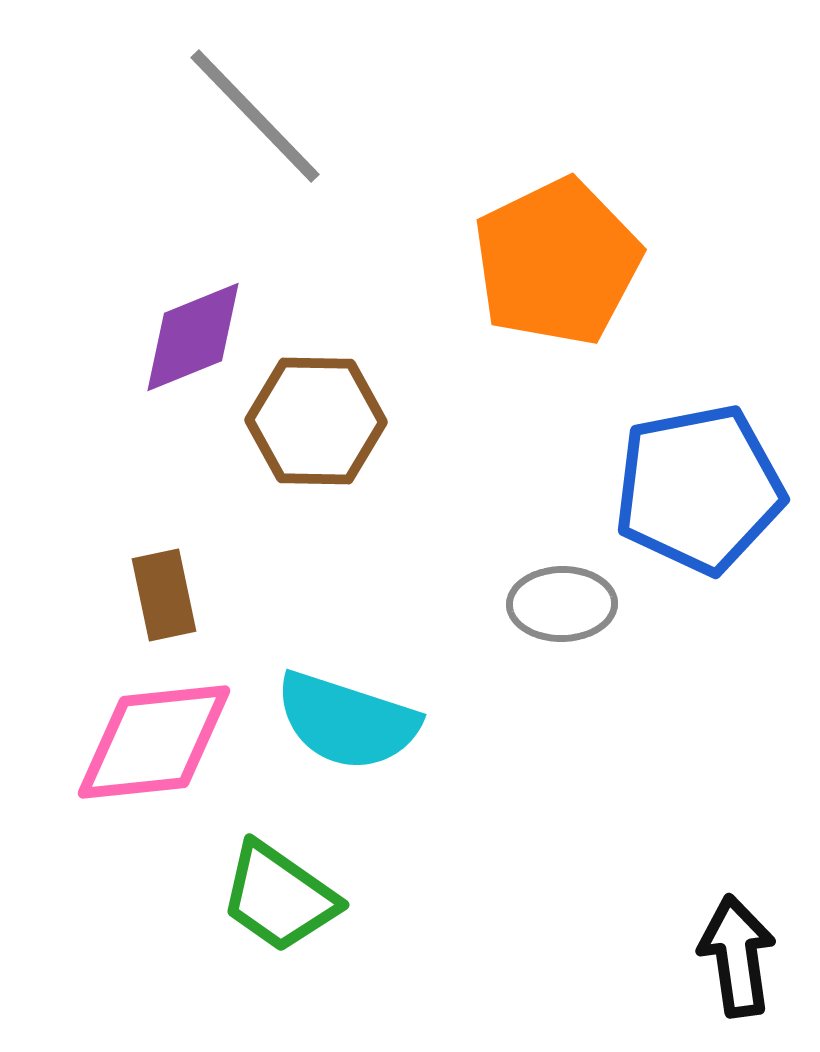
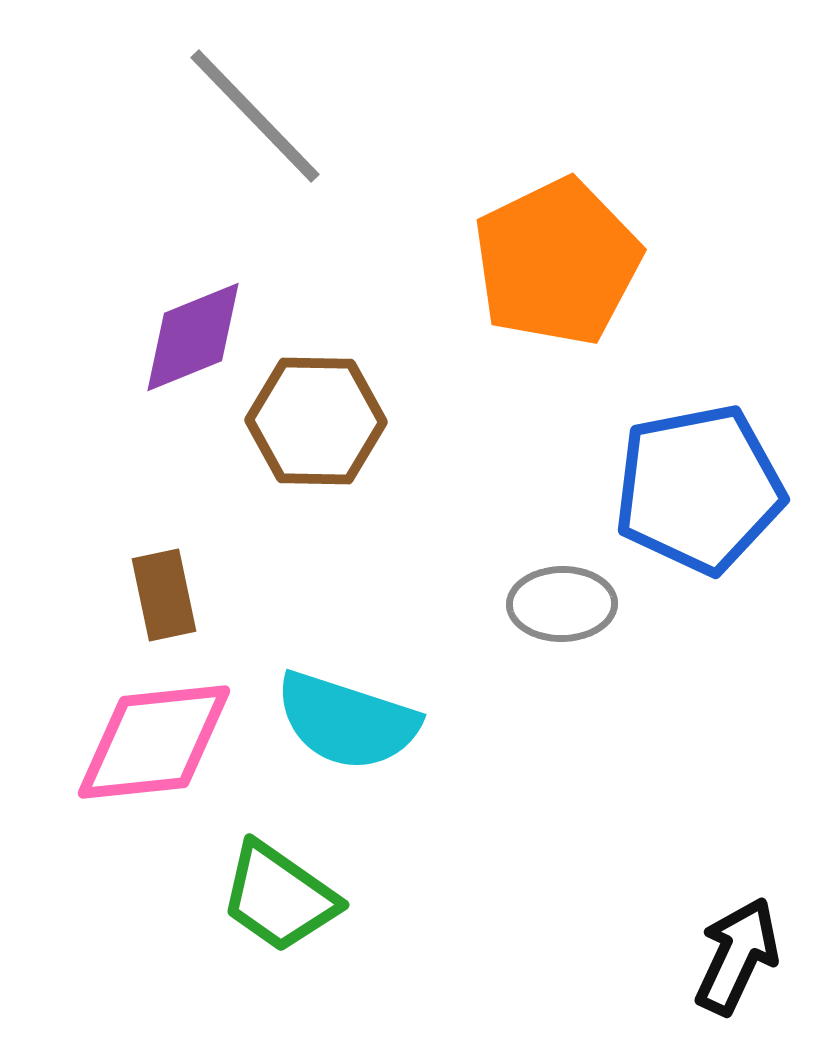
black arrow: rotated 33 degrees clockwise
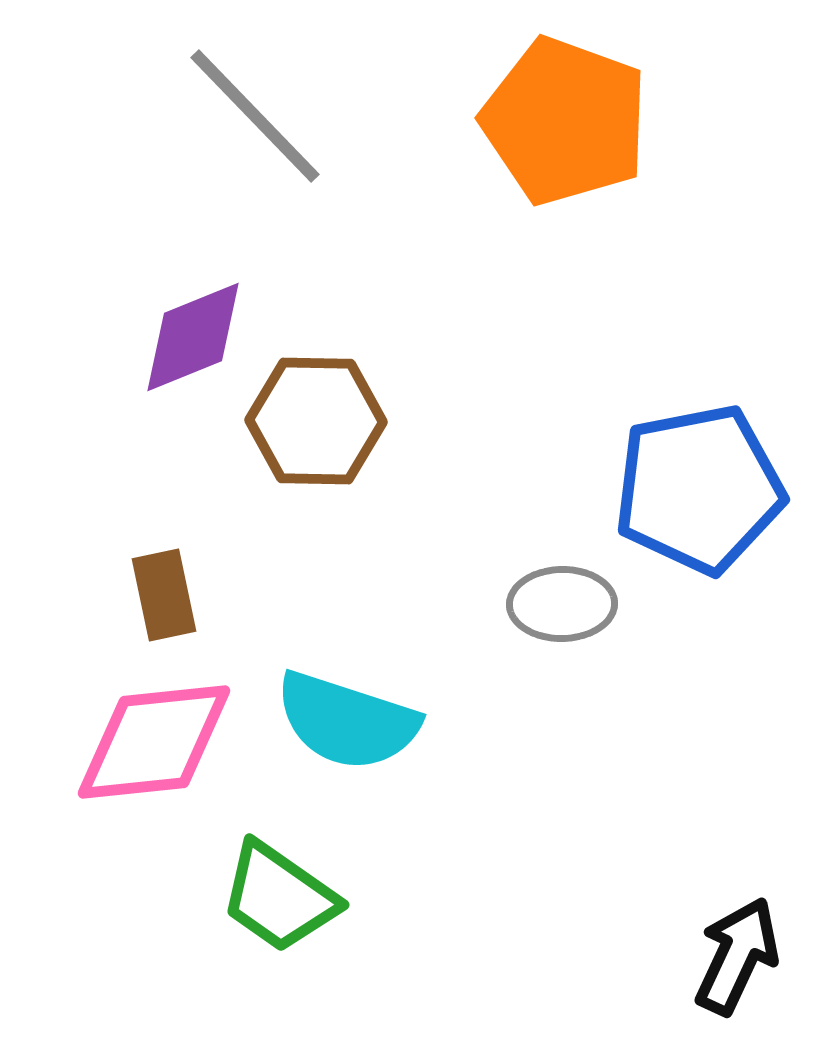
orange pentagon: moved 8 px right, 141 px up; rotated 26 degrees counterclockwise
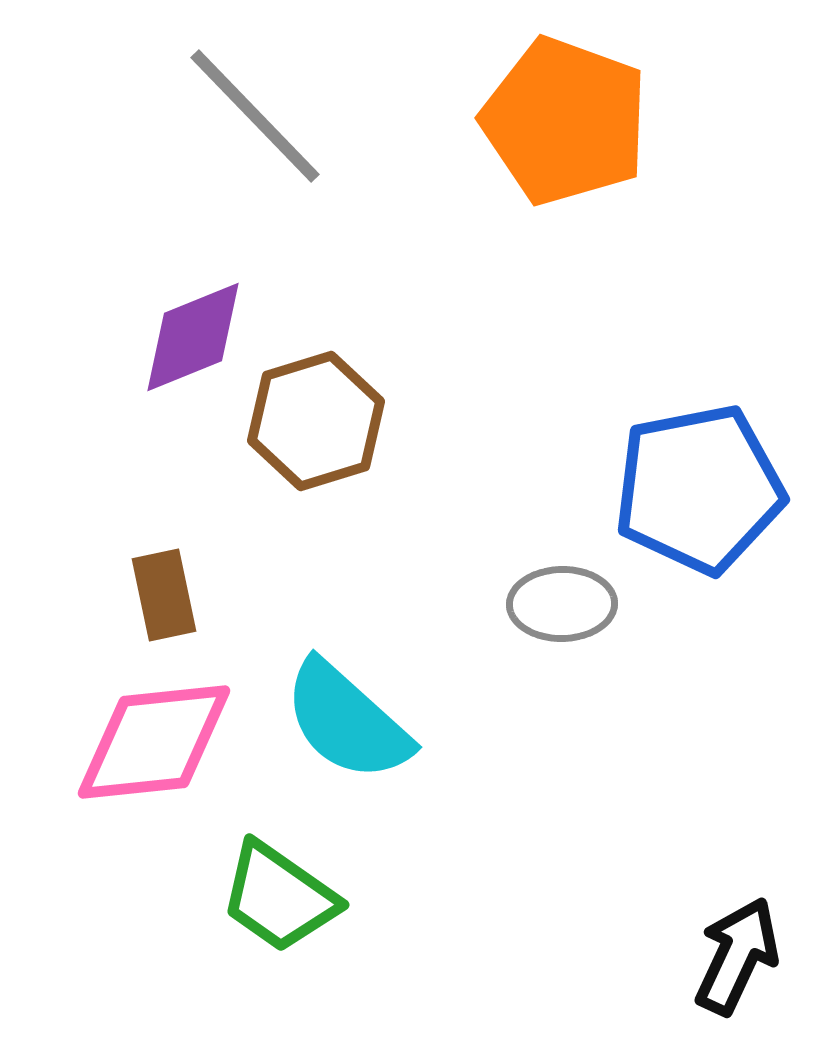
brown hexagon: rotated 18 degrees counterclockwise
cyan semicircle: rotated 24 degrees clockwise
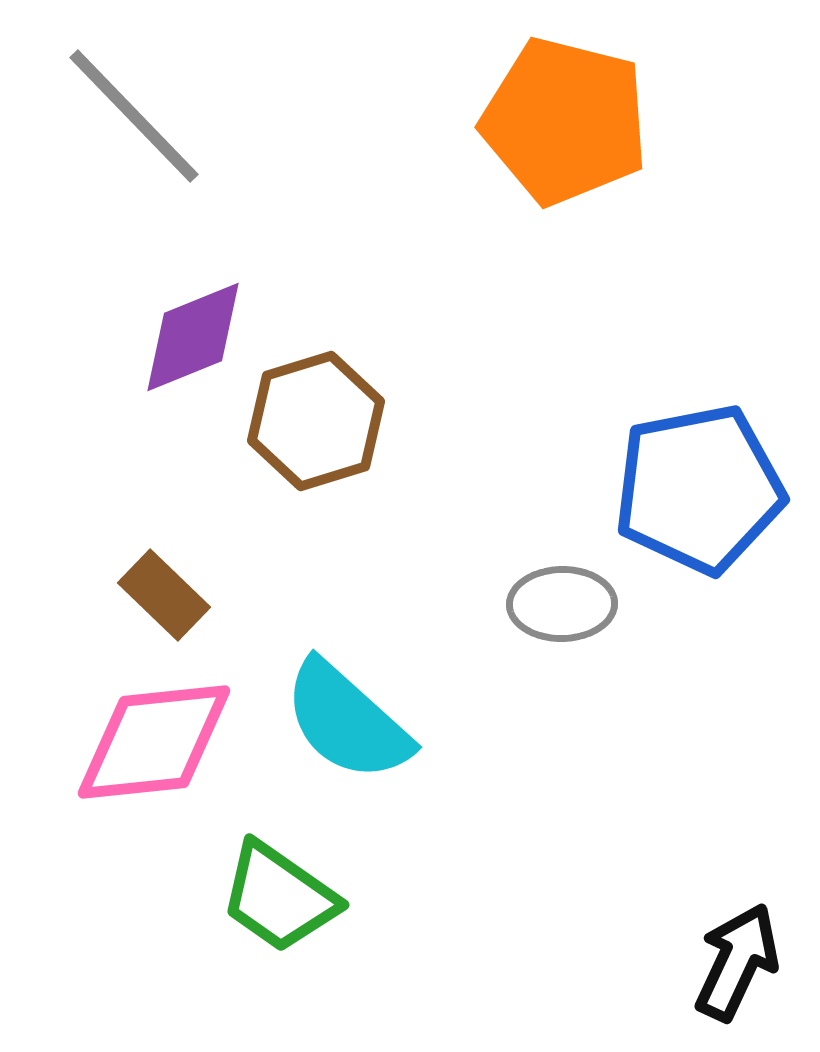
gray line: moved 121 px left
orange pentagon: rotated 6 degrees counterclockwise
brown rectangle: rotated 34 degrees counterclockwise
black arrow: moved 6 px down
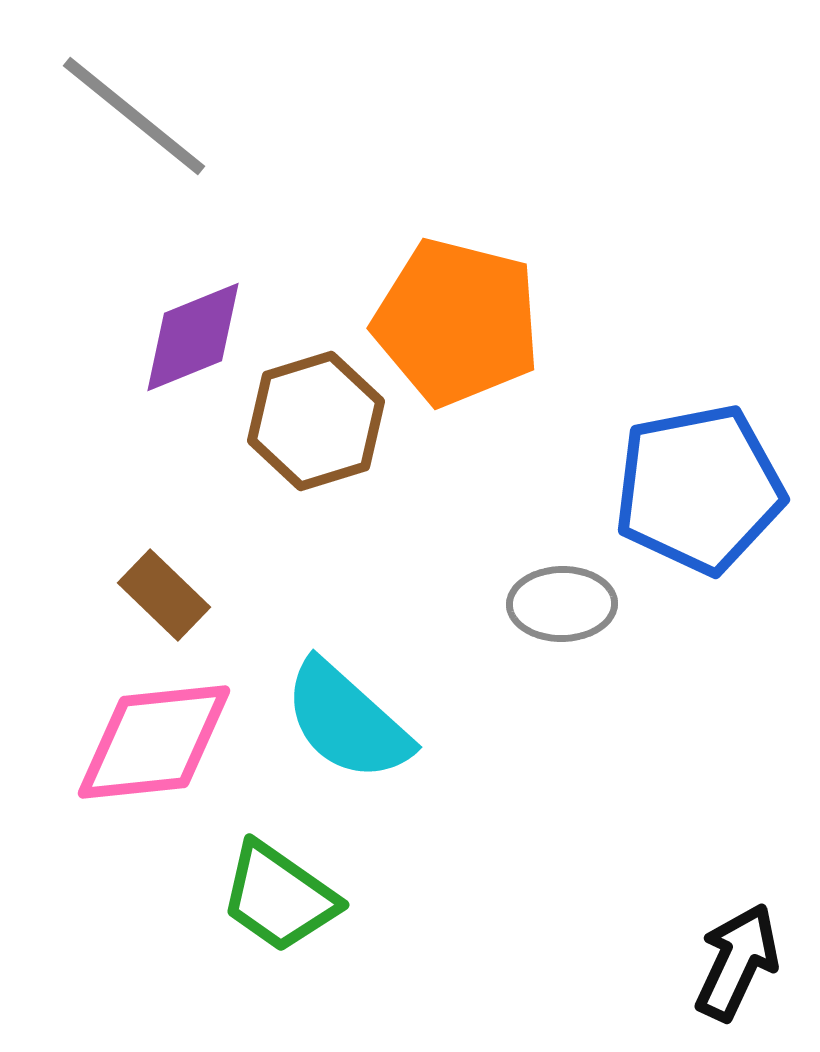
gray line: rotated 7 degrees counterclockwise
orange pentagon: moved 108 px left, 201 px down
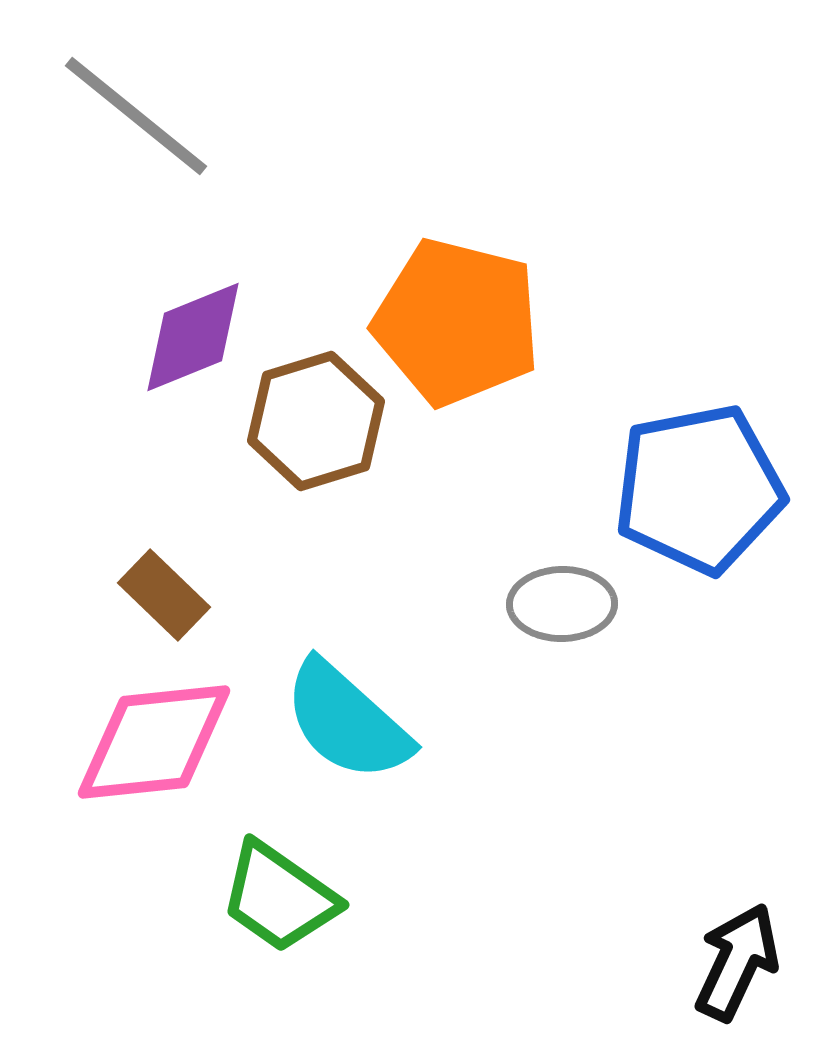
gray line: moved 2 px right
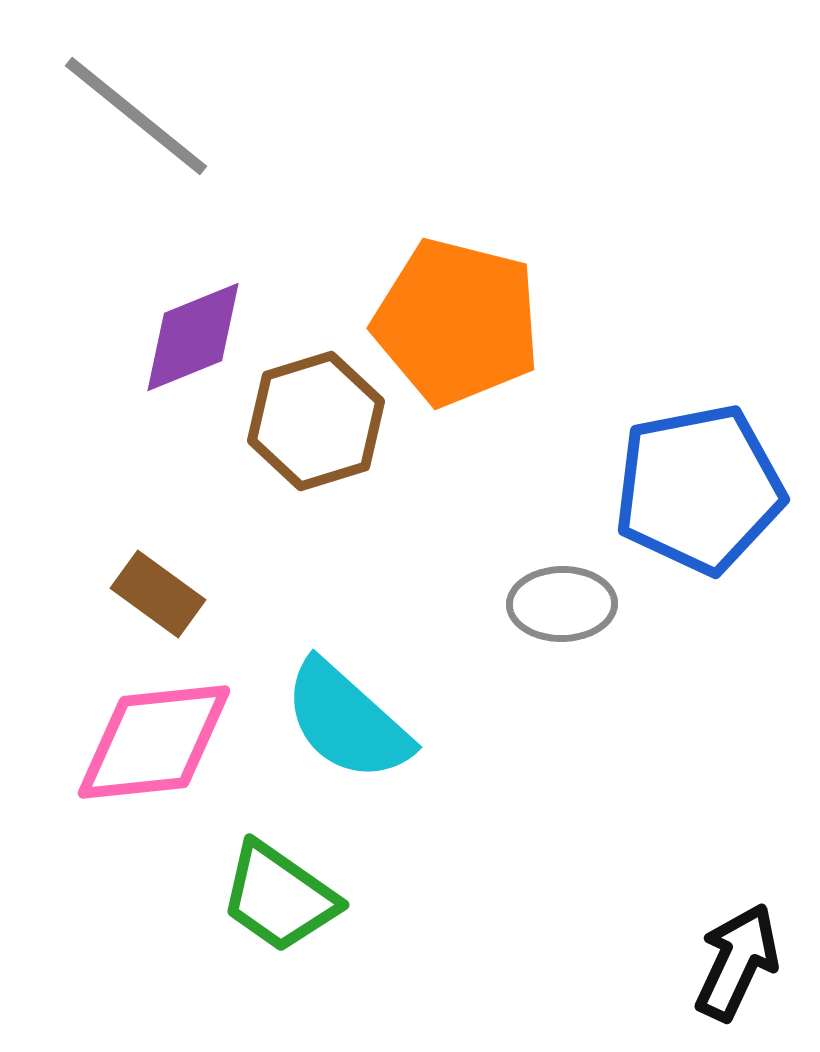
brown rectangle: moved 6 px left, 1 px up; rotated 8 degrees counterclockwise
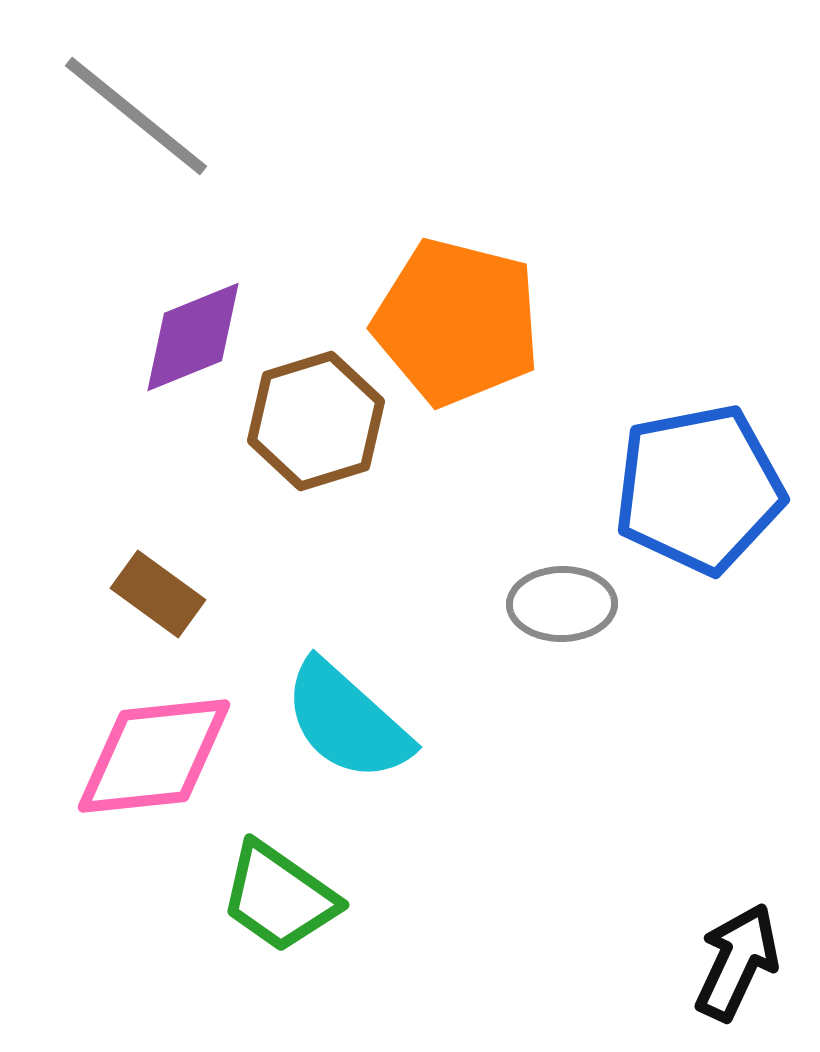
pink diamond: moved 14 px down
